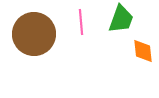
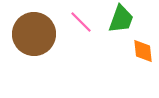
pink line: rotated 40 degrees counterclockwise
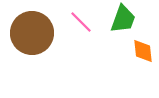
green trapezoid: moved 2 px right
brown circle: moved 2 px left, 1 px up
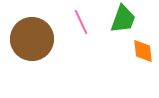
pink line: rotated 20 degrees clockwise
brown circle: moved 6 px down
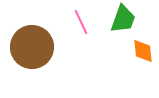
brown circle: moved 8 px down
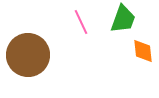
brown circle: moved 4 px left, 8 px down
